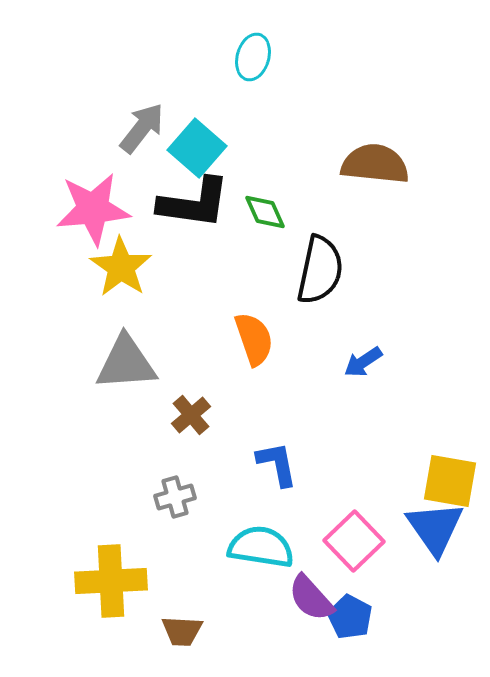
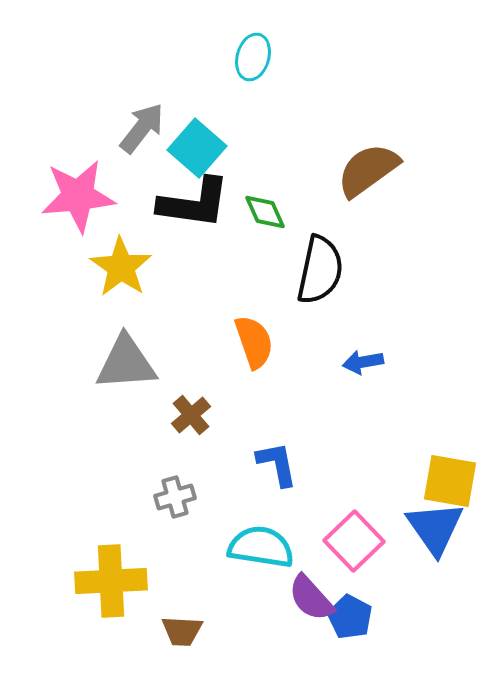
brown semicircle: moved 7 px left, 6 px down; rotated 42 degrees counterclockwise
pink star: moved 15 px left, 13 px up
orange semicircle: moved 3 px down
blue arrow: rotated 24 degrees clockwise
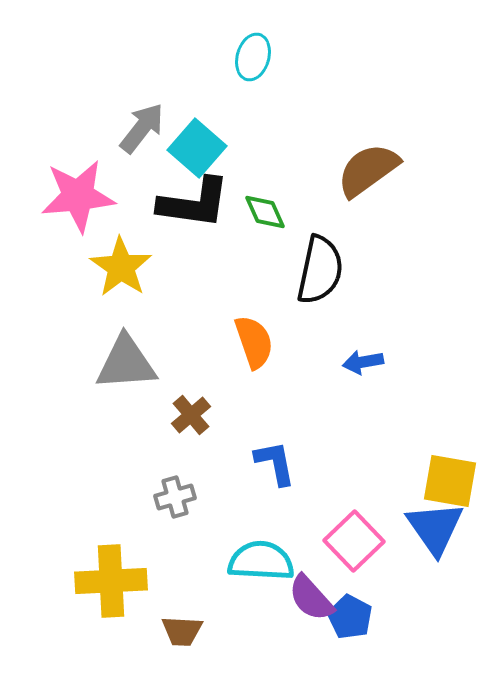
blue L-shape: moved 2 px left, 1 px up
cyan semicircle: moved 14 px down; rotated 6 degrees counterclockwise
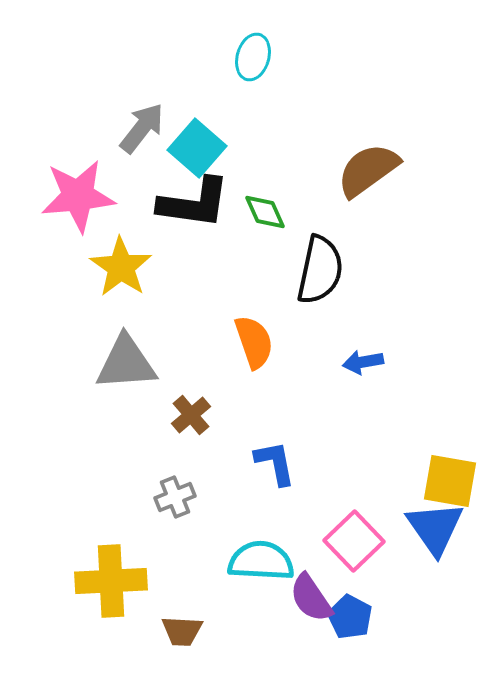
gray cross: rotated 6 degrees counterclockwise
purple semicircle: rotated 8 degrees clockwise
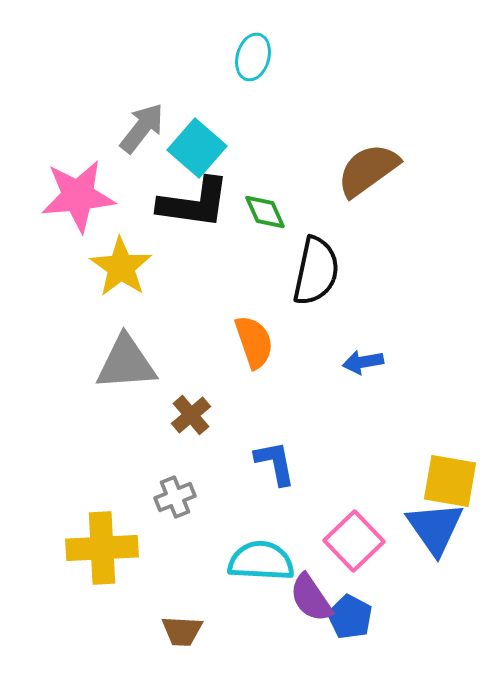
black semicircle: moved 4 px left, 1 px down
yellow cross: moved 9 px left, 33 px up
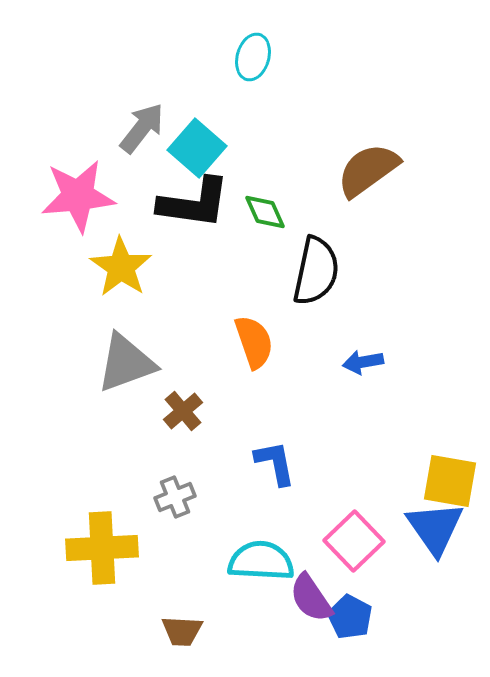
gray triangle: rotated 16 degrees counterclockwise
brown cross: moved 8 px left, 4 px up
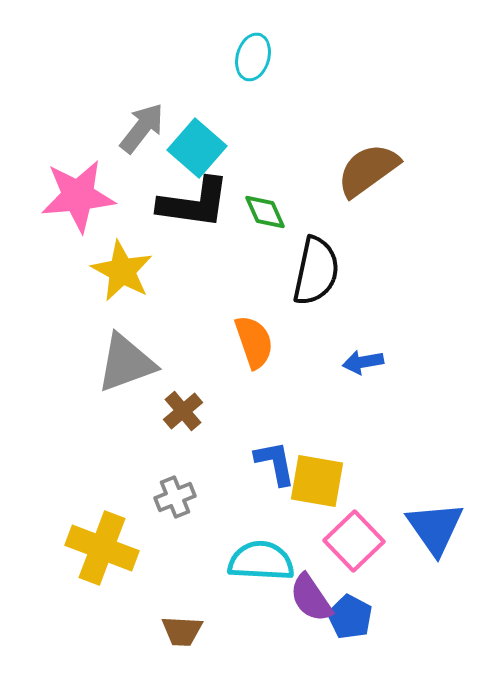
yellow star: moved 1 px right, 4 px down; rotated 6 degrees counterclockwise
yellow square: moved 133 px left
yellow cross: rotated 24 degrees clockwise
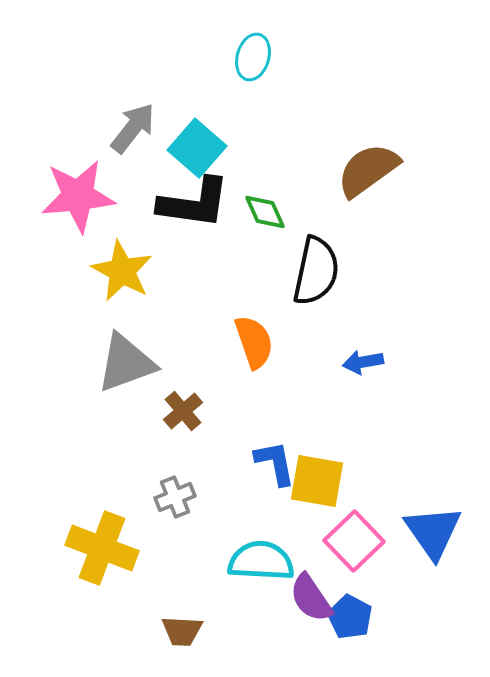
gray arrow: moved 9 px left
blue triangle: moved 2 px left, 4 px down
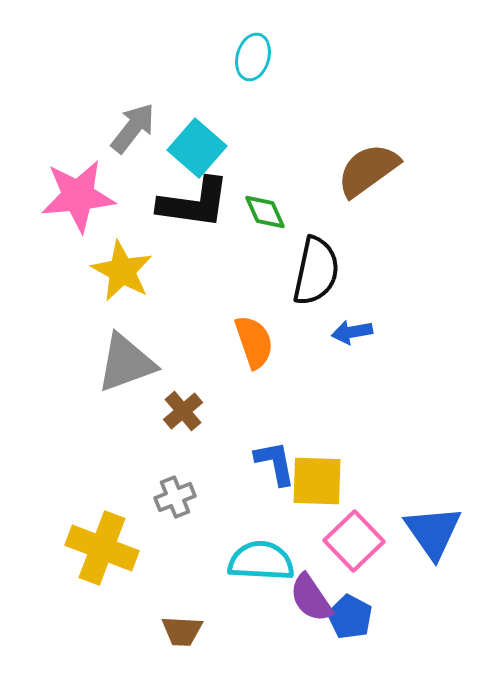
blue arrow: moved 11 px left, 30 px up
yellow square: rotated 8 degrees counterclockwise
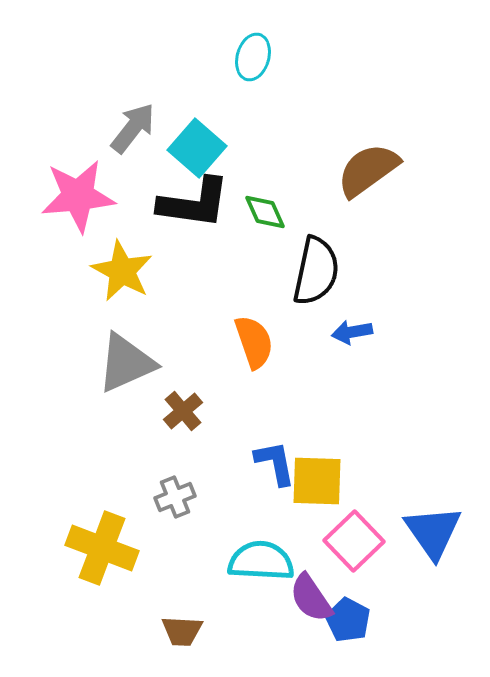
gray triangle: rotated 4 degrees counterclockwise
blue pentagon: moved 2 px left, 3 px down
